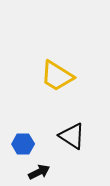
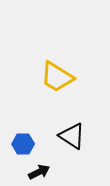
yellow trapezoid: moved 1 px down
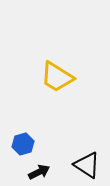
black triangle: moved 15 px right, 29 px down
blue hexagon: rotated 15 degrees counterclockwise
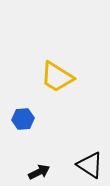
blue hexagon: moved 25 px up; rotated 10 degrees clockwise
black triangle: moved 3 px right
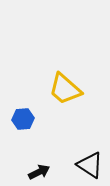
yellow trapezoid: moved 8 px right, 12 px down; rotated 9 degrees clockwise
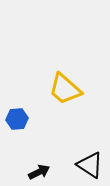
blue hexagon: moved 6 px left
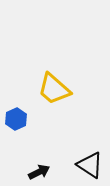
yellow trapezoid: moved 11 px left
blue hexagon: moved 1 px left; rotated 20 degrees counterclockwise
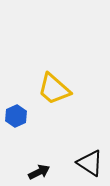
blue hexagon: moved 3 px up
black triangle: moved 2 px up
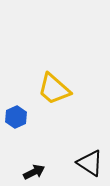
blue hexagon: moved 1 px down
black arrow: moved 5 px left
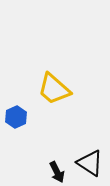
black arrow: moved 23 px right; rotated 90 degrees clockwise
